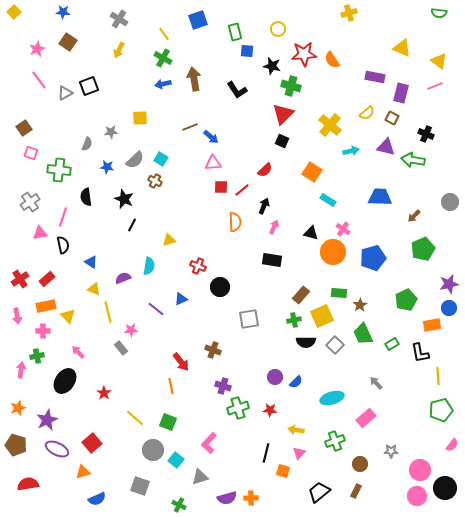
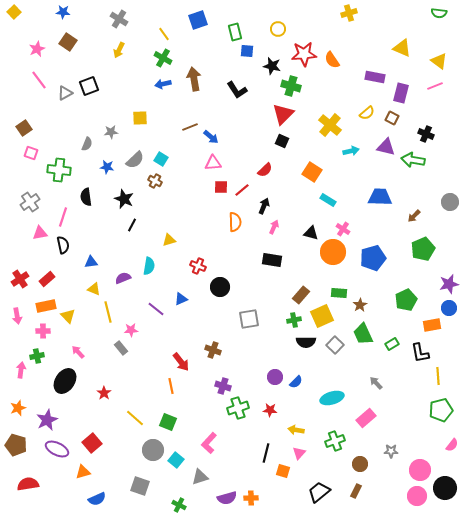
blue triangle at (91, 262): rotated 40 degrees counterclockwise
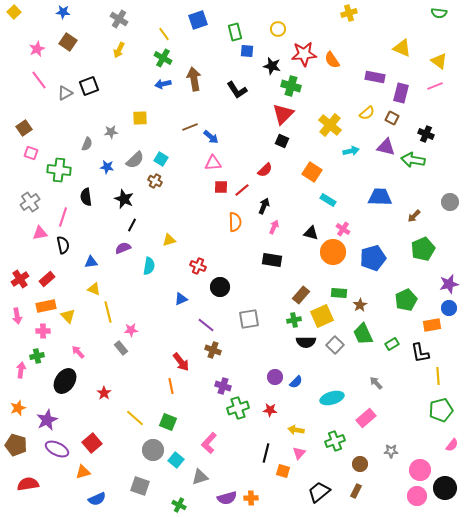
purple semicircle at (123, 278): moved 30 px up
purple line at (156, 309): moved 50 px right, 16 px down
